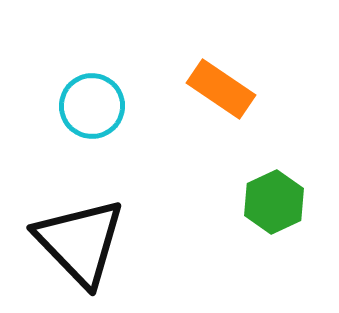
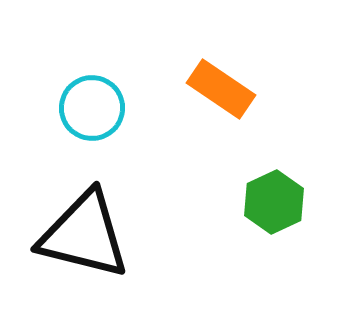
cyan circle: moved 2 px down
black triangle: moved 4 px right, 7 px up; rotated 32 degrees counterclockwise
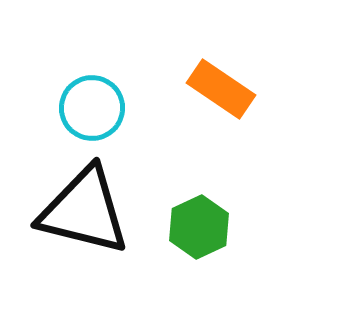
green hexagon: moved 75 px left, 25 px down
black triangle: moved 24 px up
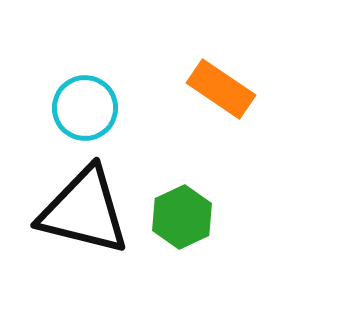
cyan circle: moved 7 px left
green hexagon: moved 17 px left, 10 px up
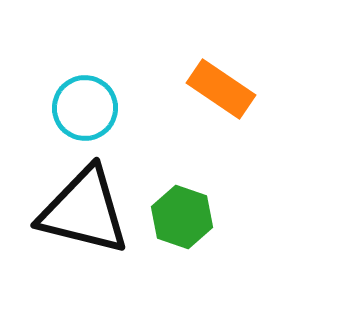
green hexagon: rotated 16 degrees counterclockwise
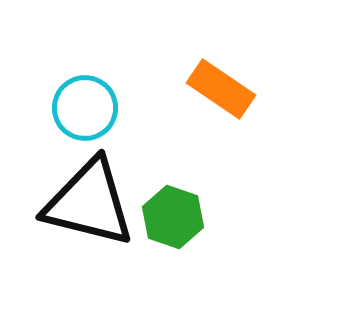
black triangle: moved 5 px right, 8 px up
green hexagon: moved 9 px left
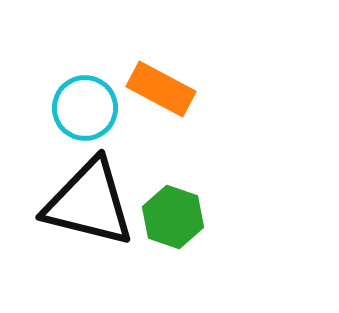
orange rectangle: moved 60 px left; rotated 6 degrees counterclockwise
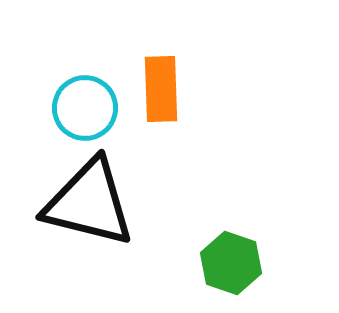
orange rectangle: rotated 60 degrees clockwise
green hexagon: moved 58 px right, 46 px down
